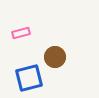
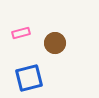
brown circle: moved 14 px up
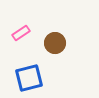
pink rectangle: rotated 18 degrees counterclockwise
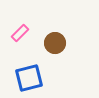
pink rectangle: moved 1 px left; rotated 12 degrees counterclockwise
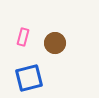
pink rectangle: moved 3 px right, 4 px down; rotated 30 degrees counterclockwise
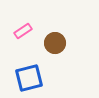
pink rectangle: moved 6 px up; rotated 42 degrees clockwise
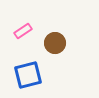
blue square: moved 1 px left, 3 px up
